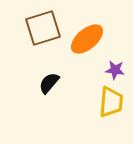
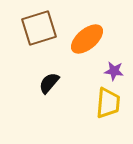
brown square: moved 4 px left
purple star: moved 1 px left, 1 px down
yellow trapezoid: moved 3 px left, 1 px down
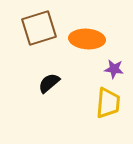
orange ellipse: rotated 44 degrees clockwise
purple star: moved 2 px up
black semicircle: rotated 10 degrees clockwise
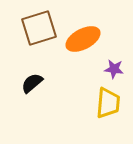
orange ellipse: moved 4 px left; rotated 32 degrees counterclockwise
black semicircle: moved 17 px left
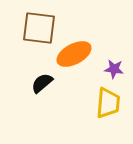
brown square: rotated 24 degrees clockwise
orange ellipse: moved 9 px left, 15 px down
black semicircle: moved 10 px right
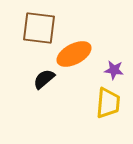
purple star: moved 1 px down
black semicircle: moved 2 px right, 4 px up
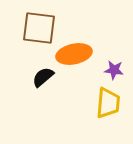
orange ellipse: rotated 16 degrees clockwise
black semicircle: moved 1 px left, 2 px up
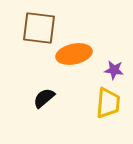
black semicircle: moved 1 px right, 21 px down
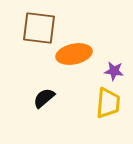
purple star: moved 1 px down
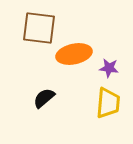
purple star: moved 5 px left, 3 px up
